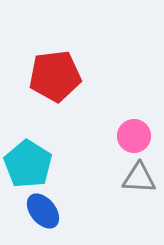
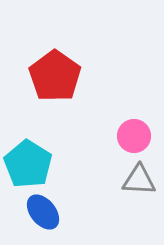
red pentagon: rotated 30 degrees counterclockwise
gray triangle: moved 2 px down
blue ellipse: moved 1 px down
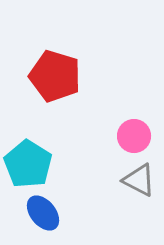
red pentagon: rotated 18 degrees counterclockwise
gray triangle: rotated 24 degrees clockwise
blue ellipse: moved 1 px down
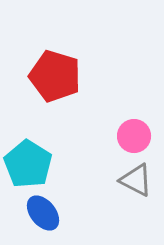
gray triangle: moved 3 px left
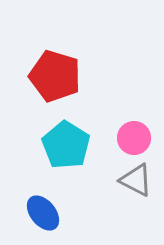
pink circle: moved 2 px down
cyan pentagon: moved 38 px right, 19 px up
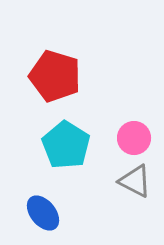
gray triangle: moved 1 px left, 1 px down
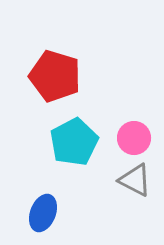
cyan pentagon: moved 8 px right, 3 px up; rotated 12 degrees clockwise
gray triangle: moved 1 px up
blue ellipse: rotated 60 degrees clockwise
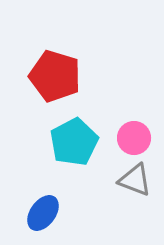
gray triangle: rotated 6 degrees counterclockwise
blue ellipse: rotated 15 degrees clockwise
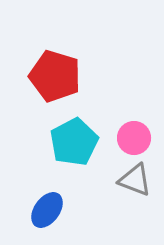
blue ellipse: moved 4 px right, 3 px up
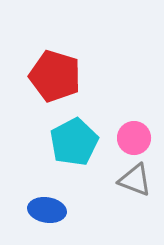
blue ellipse: rotated 63 degrees clockwise
